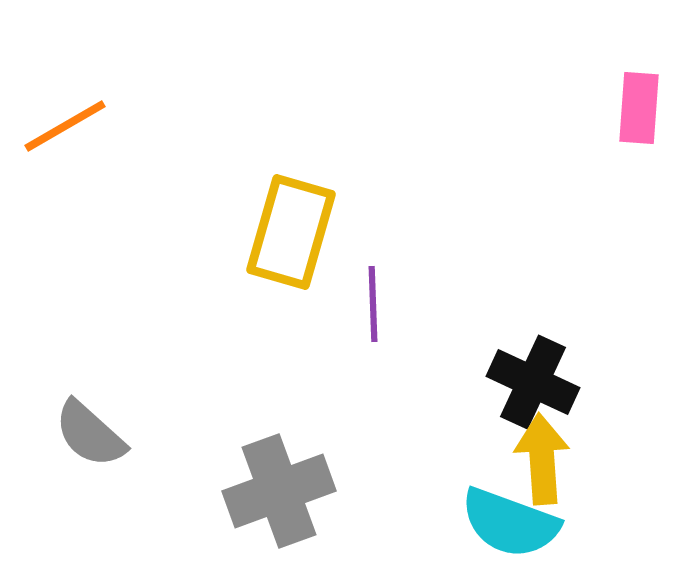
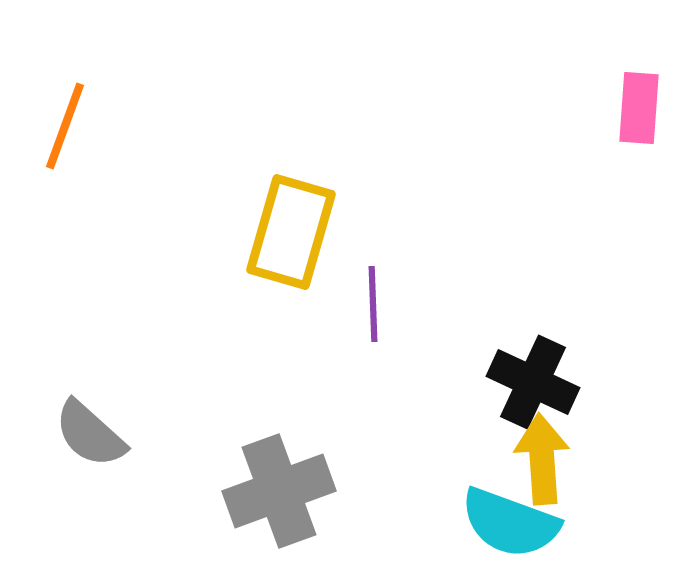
orange line: rotated 40 degrees counterclockwise
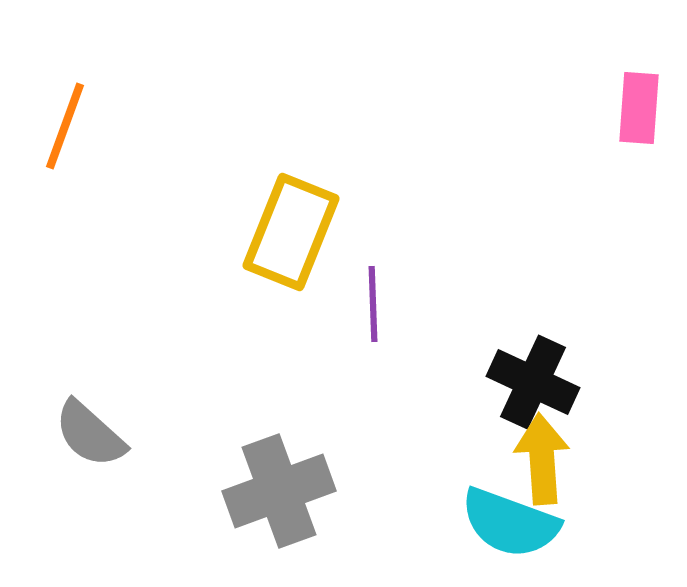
yellow rectangle: rotated 6 degrees clockwise
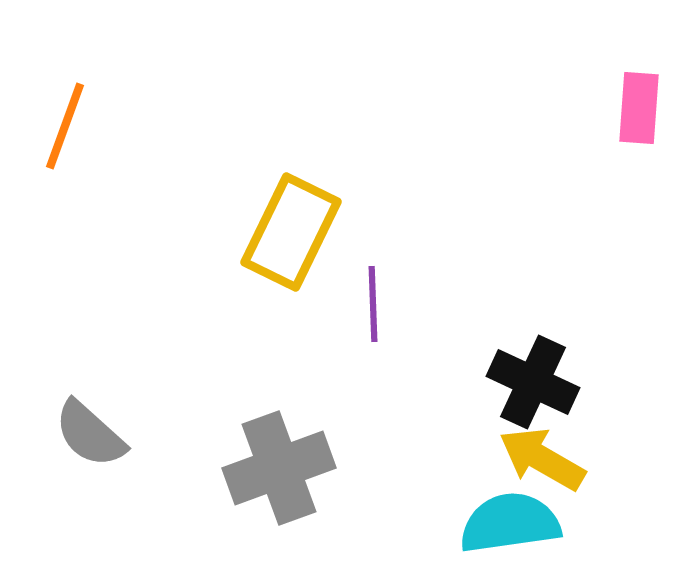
yellow rectangle: rotated 4 degrees clockwise
yellow arrow: rotated 56 degrees counterclockwise
gray cross: moved 23 px up
cyan semicircle: rotated 152 degrees clockwise
